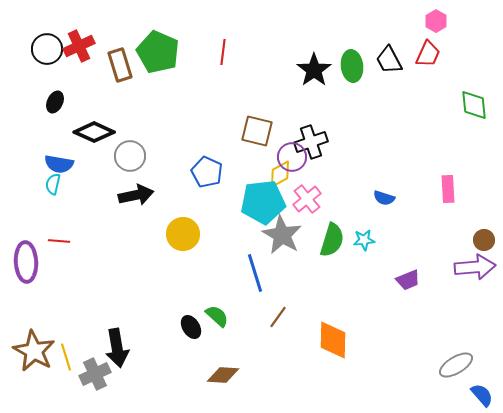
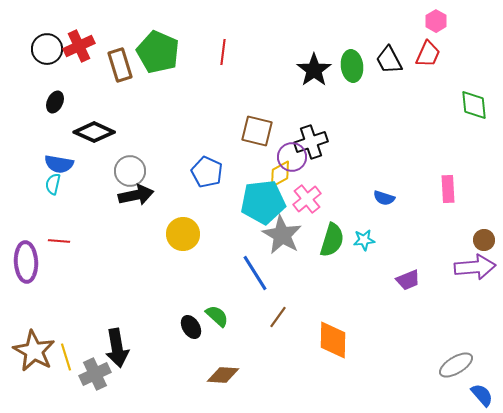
gray circle at (130, 156): moved 15 px down
blue line at (255, 273): rotated 15 degrees counterclockwise
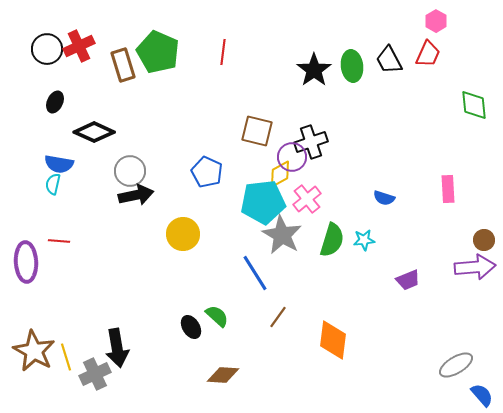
brown rectangle at (120, 65): moved 3 px right
orange diamond at (333, 340): rotated 6 degrees clockwise
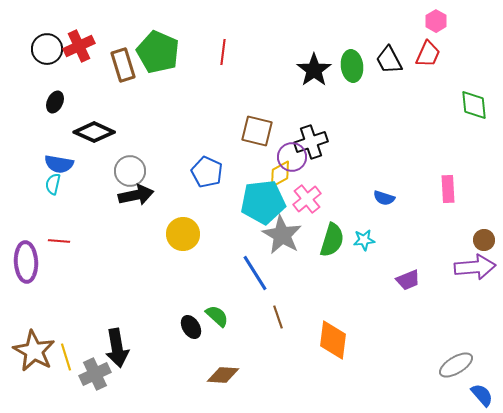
brown line at (278, 317): rotated 55 degrees counterclockwise
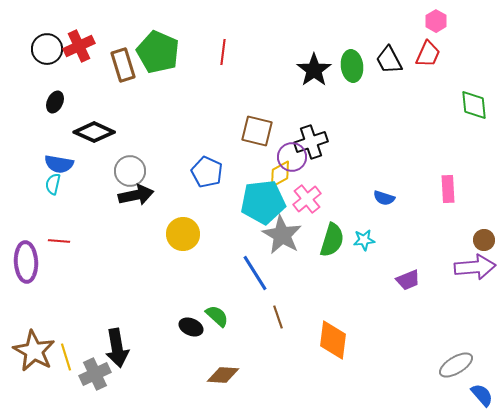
black ellipse at (191, 327): rotated 35 degrees counterclockwise
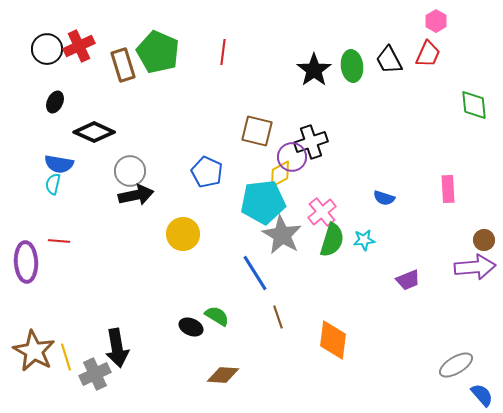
pink cross at (307, 199): moved 15 px right, 13 px down
green semicircle at (217, 316): rotated 10 degrees counterclockwise
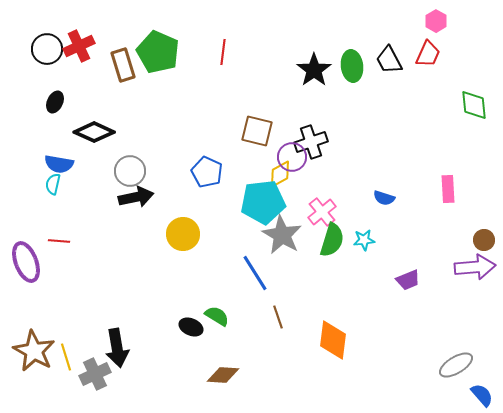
black arrow at (136, 195): moved 2 px down
purple ellipse at (26, 262): rotated 18 degrees counterclockwise
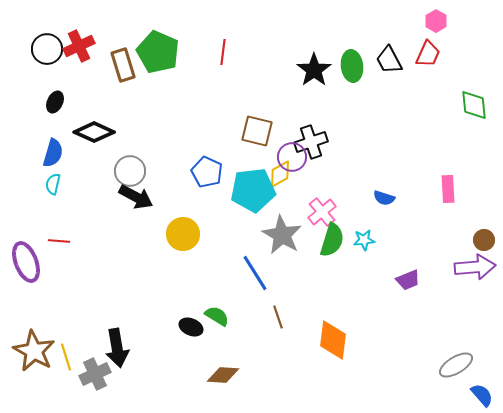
blue semicircle at (59, 164): moved 6 px left, 11 px up; rotated 84 degrees counterclockwise
black arrow at (136, 197): rotated 40 degrees clockwise
cyan pentagon at (263, 202): moved 10 px left, 12 px up
